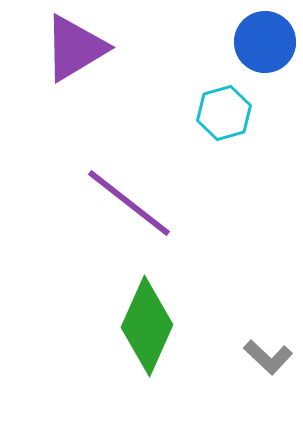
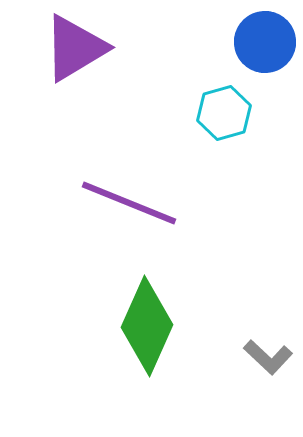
purple line: rotated 16 degrees counterclockwise
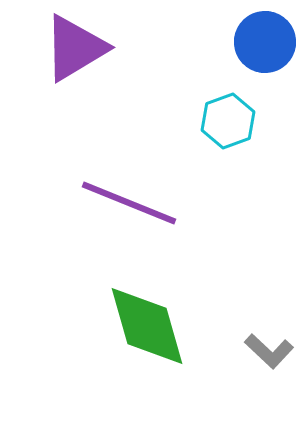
cyan hexagon: moved 4 px right, 8 px down; rotated 4 degrees counterclockwise
green diamond: rotated 40 degrees counterclockwise
gray L-shape: moved 1 px right, 6 px up
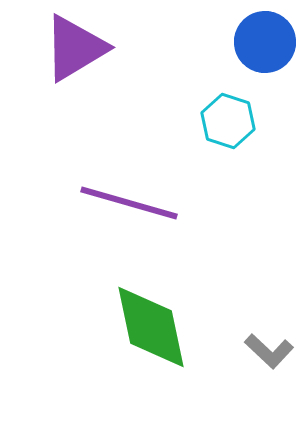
cyan hexagon: rotated 22 degrees counterclockwise
purple line: rotated 6 degrees counterclockwise
green diamond: moved 4 px right, 1 px down; rotated 4 degrees clockwise
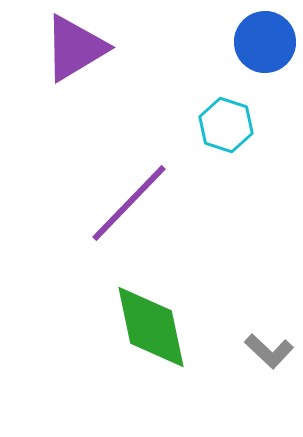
cyan hexagon: moved 2 px left, 4 px down
purple line: rotated 62 degrees counterclockwise
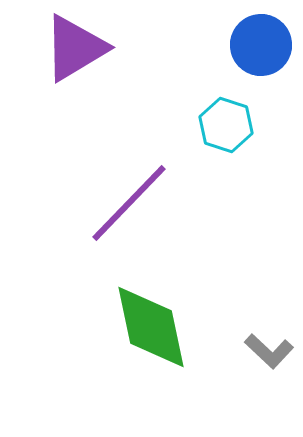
blue circle: moved 4 px left, 3 px down
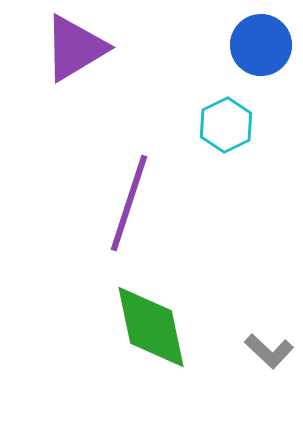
cyan hexagon: rotated 16 degrees clockwise
purple line: rotated 26 degrees counterclockwise
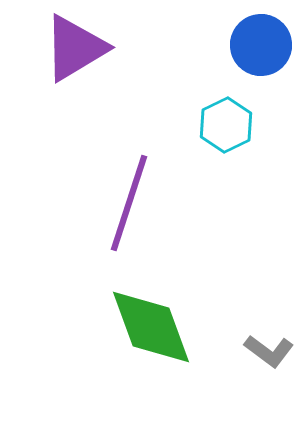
green diamond: rotated 8 degrees counterclockwise
gray L-shape: rotated 6 degrees counterclockwise
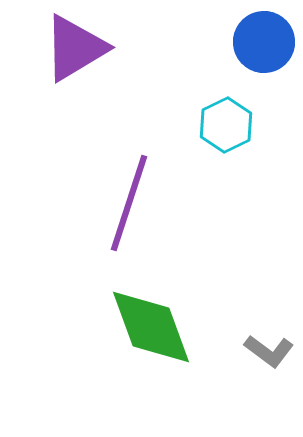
blue circle: moved 3 px right, 3 px up
